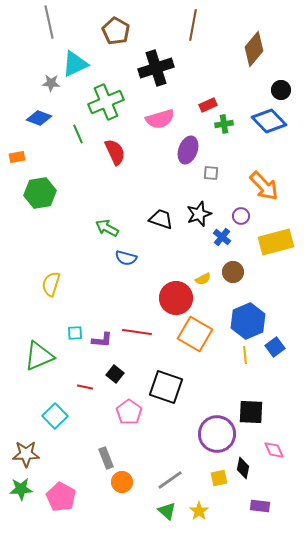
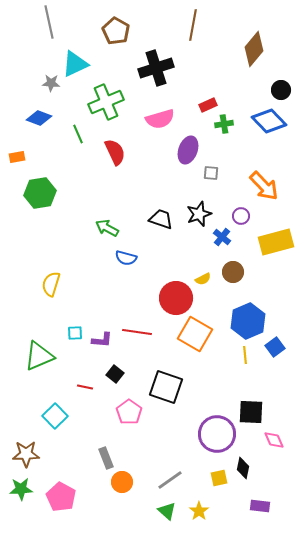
pink diamond at (274, 450): moved 10 px up
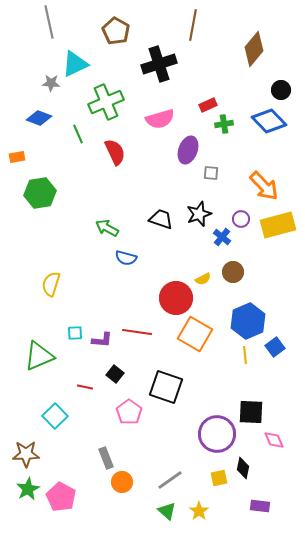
black cross at (156, 68): moved 3 px right, 4 px up
purple circle at (241, 216): moved 3 px down
yellow rectangle at (276, 242): moved 2 px right, 17 px up
green star at (21, 489): moved 7 px right; rotated 25 degrees counterclockwise
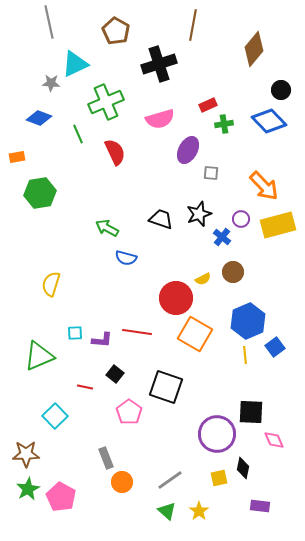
purple ellipse at (188, 150): rotated 8 degrees clockwise
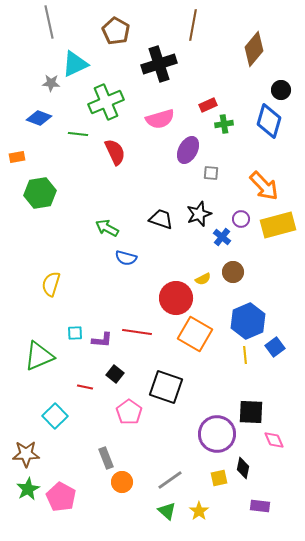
blue diamond at (269, 121): rotated 60 degrees clockwise
green line at (78, 134): rotated 60 degrees counterclockwise
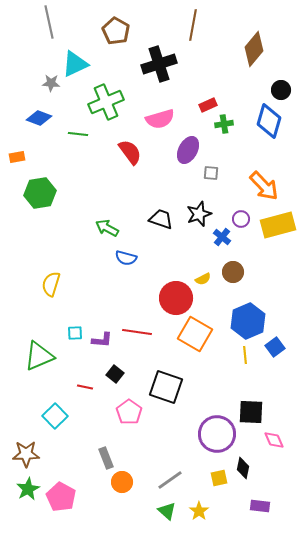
red semicircle at (115, 152): moved 15 px right; rotated 12 degrees counterclockwise
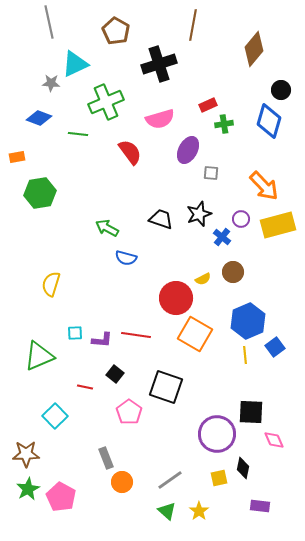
red line at (137, 332): moved 1 px left, 3 px down
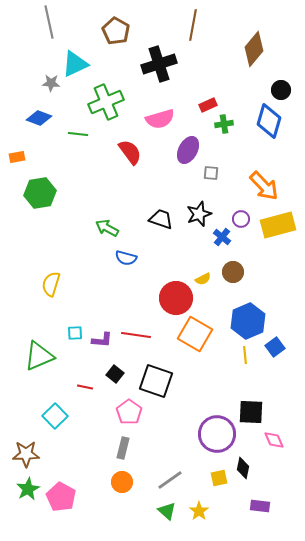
black square at (166, 387): moved 10 px left, 6 px up
gray rectangle at (106, 458): moved 17 px right, 10 px up; rotated 35 degrees clockwise
